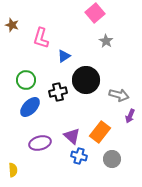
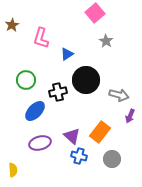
brown star: rotated 24 degrees clockwise
blue triangle: moved 3 px right, 2 px up
blue ellipse: moved 5 px right, 4 px down
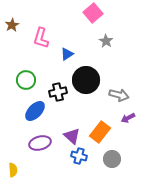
pink square: moved 2 px left
purple arrow: moved 2 px left, 2 px down; rotated 40 degrees clockwise
